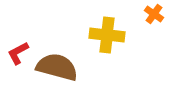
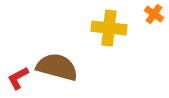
yellow cross: moved 2 px right, 7 px up
red L-shape: moved 25 px down
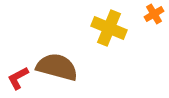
orange cross: rotated 24 degrees clockwise
yellow cross: rotated 16 degrees clockwise
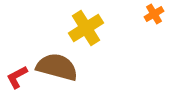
yellow cross: moved 23 px left; rotated 36 degrees clockwise
red L-shape: moved 1 px left, 1 px up
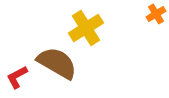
orange cross: moved 2 px right
brown semicircle: moved 4 px up; rotated 15 degrees clockwise
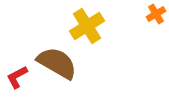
yellow cross: moved 1 px right, 2 px up
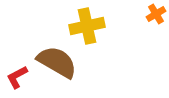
yellow cross: rotated 20 degrees clockwise
brown semicircle: moved 1 px up
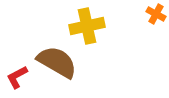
orange cross: rotated 30 degrees counterclockwise
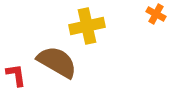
red L-shape: moved 1 px left, 2 px up; rotated 110 degrees clockwise
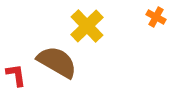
orange cross: moved 3 px down
yellow cross: rotated 32 degrees counterclockwise
